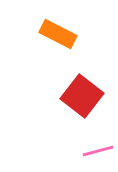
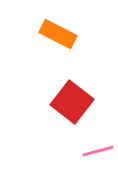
red square: moved 10 px left, 6 px down
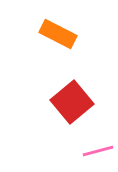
red square: rotated 12 degrees clockwise
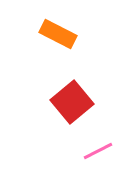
pink line: rotated 12 degrees counterclockwise
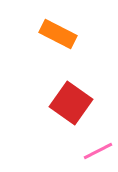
red square: moved 1 px left, 1 px down; rotated 15 degrees counterclockwise
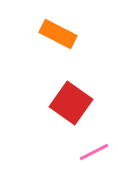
pink line: moved 4 px left, 1 px down
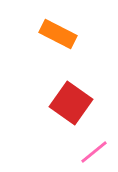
pink line: rotated 12 degrees counterclockwise
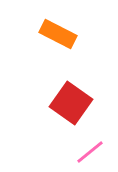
pink line: moved 4 px left
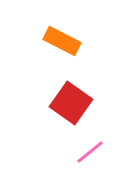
orange rectangle: moved 4 px right, 7 px down
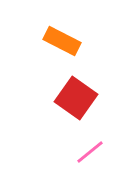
red square: moved 5 px right, 5 px up
